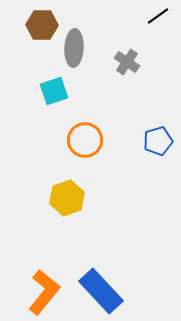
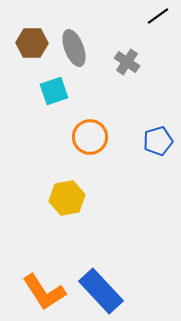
brown hexagon: moved 10 px left, 18 px down
gray ellipse: rotated 24 degrees counterclockwise
orange circle: moved 5 px right, 3 px up
yellow hexagon: rotated 8 degrees clockwise
orange L-shape: rotated 108 degrees clockwise
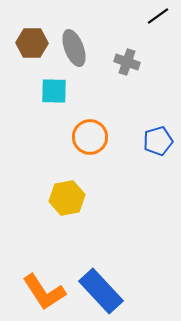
gray cross: rotated 15 degrees counterclockwise
cyan square: rotated 20 degrees clockwise
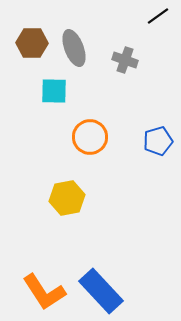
gray cross: moved 2 px left, 2 px up
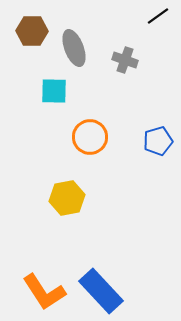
brown hexagon: moved 12 px up
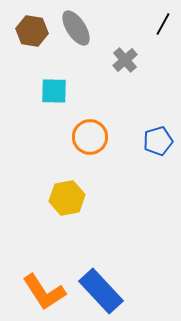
black line: moved 5 px right, 8 px down; rotated 25 degrees counterclockwise
brown hexagon: rotated 8 degrees clockwise
gray ellipse: moved 2 px right, 20 px up; rotated 12 degrees counterclockwise
gray cross: rotated 30 degrees clockwise
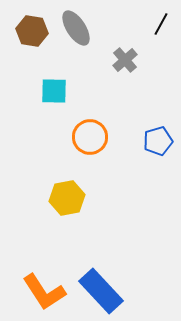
black line: moved 2 px left
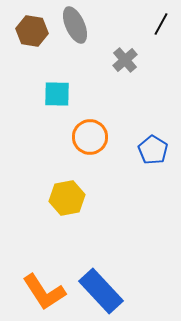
gray ellipse: moved 1 px left, 3 px up; rotated 9 degrees clockwise
cyan square: moved 3 px right, 3 px down
blue pentagon: moved 5 px left, 9 px down; rotated 24 degrees counterclockwise
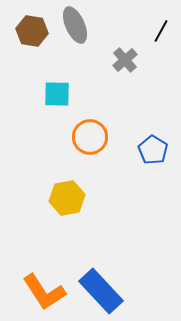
black line: moved 7 px down
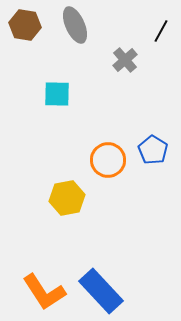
brown hexagon: moved 7 px left, 6 px up
orange circle: moved 18 px right, 23 px down
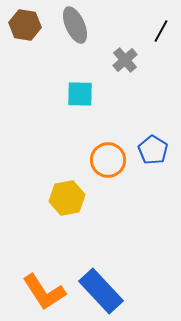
cyan square: moved 23 px right
